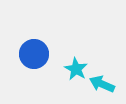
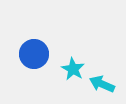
cyan star: moved 3 px left
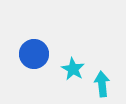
cyan arrow: rotated 60 degrees clockwise
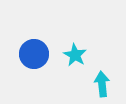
cyan star: moved 2 px right, 14 px up
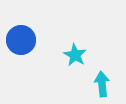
blue circle: moved 13 px left, 14 px up
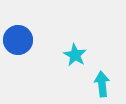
blue circle: moved 3 px left
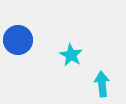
cyan star: moved 4 px left
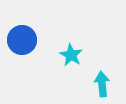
blue circle: moved 4 px right
